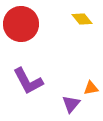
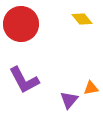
purple L-shape: moved 4 px left, 1 px up
purple triangle: moved 2 px left, 4 px up
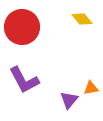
red circle: moved 1 px right, 3 px down
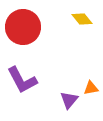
red circle: moved 1 px right
purple L-shape: moved 2 px left
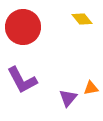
purple triangle: moved 1 px left, 2 px up
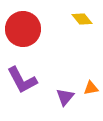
red circle: moved 2 px down
purple triangle: moved 3 px left, 1 px up
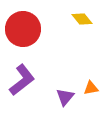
purple L-shape: rotated 100 degrees counterclockwise
